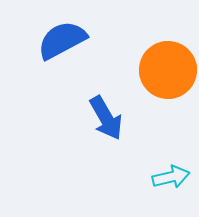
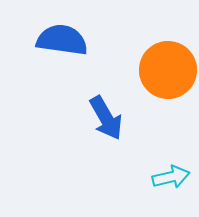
blue semicircle: rotated 36 degrees clockwise
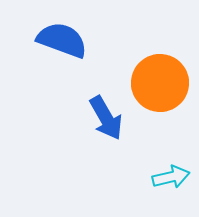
blue semicircle: rotated 12 degrees clockwise
orange circle: moved 8 px left, 13 px down
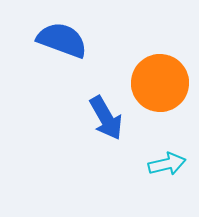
cyan arrow: moved 4 px left, 13 px up
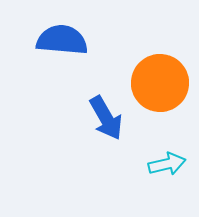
blue semicircle: rotated 15 degrees counterclockwise
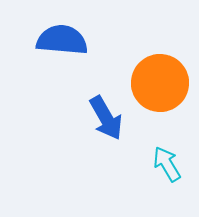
cyan arrow: rotated 108 degrees counterclockwise
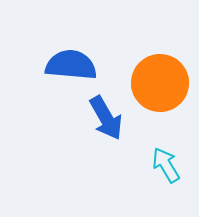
blue semicircle: moved 9 px right, 25 px down
cyan arrow: moved 1 px left, 1 px down
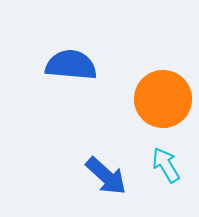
orange circle: moved 3 px right, 16 px down
blue arrow: moved 58 px down; rotated 18 degrees counterclockwise
